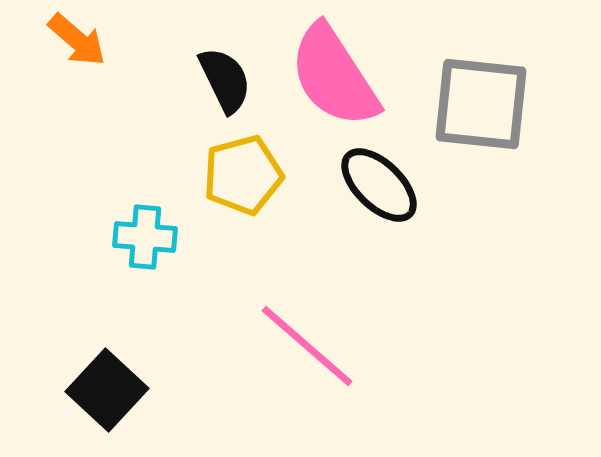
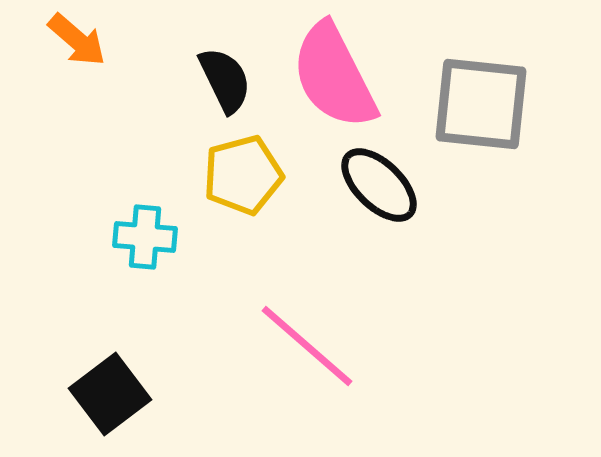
pink semicircle: rotated 6 degrees clockwise
black square: moved 3 px right, 4 px down; rotated 10 degrees clockwise
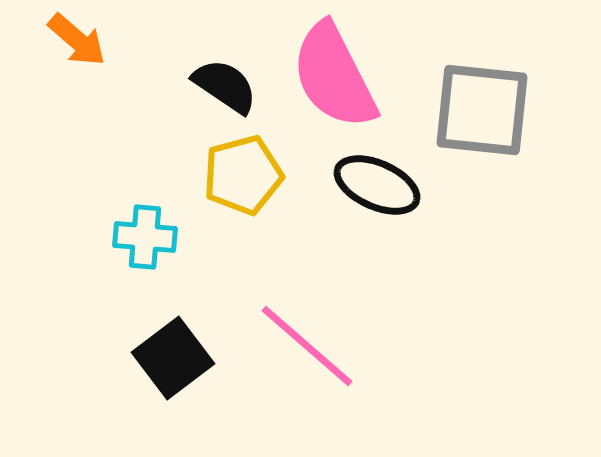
black semicircle: moved 6 px down; rotated 30 degrees counterclockwise
gray square: moved 1 px right, 6 px down
black ellipse: moved 2 px left; rotated 20 degrees counterclockwise
black square: moved 63 px right, 36 px up
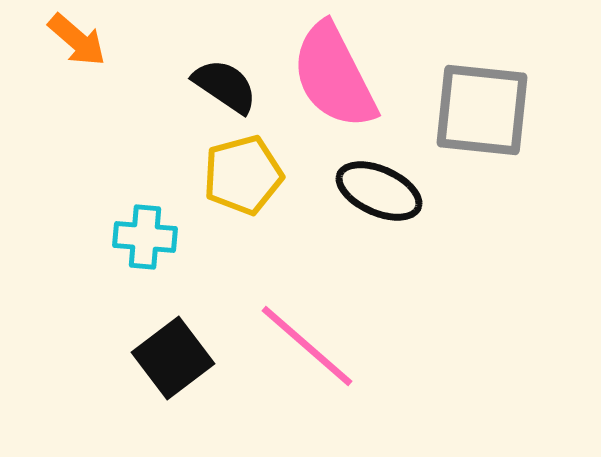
black ellipse: moved 2 px right, 6 px down
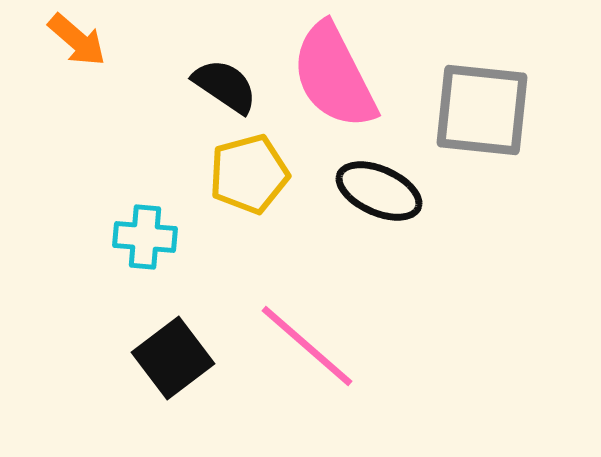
yellow pentagon: moved 6 px right, 1 px up
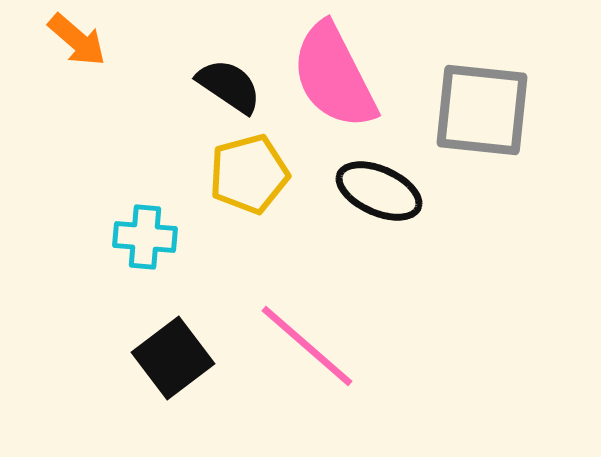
black semicircle: moved 4 px right
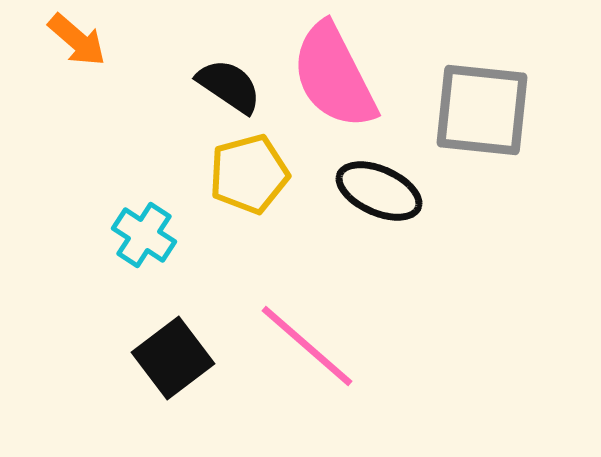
cyan cross: moved 1 px left, 2 px up; rotated 28 degrees clockwise
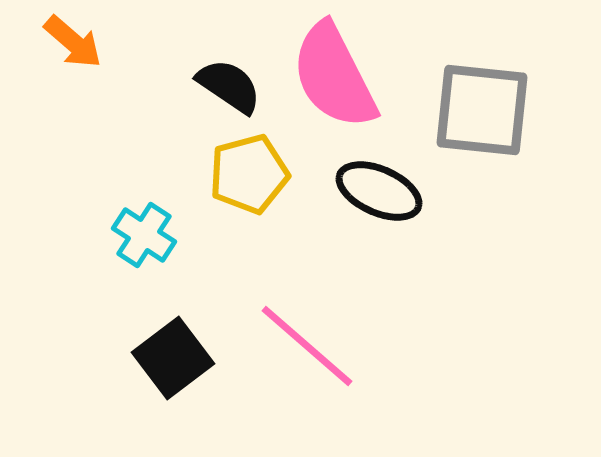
orange arrow: moved 4 px left, 2 px down
